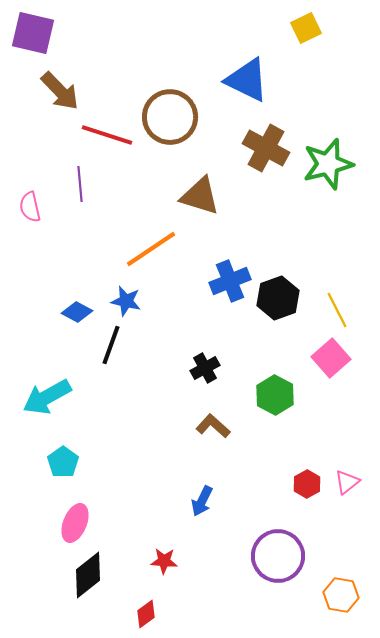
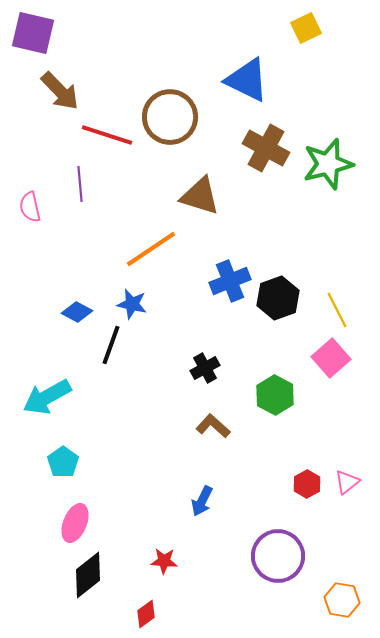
blue star: moved 6 px right, 3 px down
orange hexagon: moved 1 px right, 5 px down
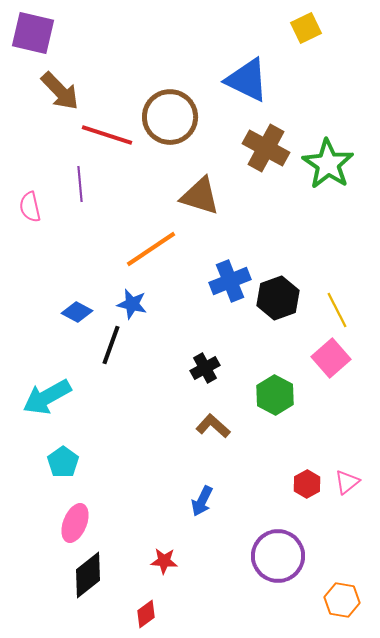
green star: rotated 24 degrees counterclockwise
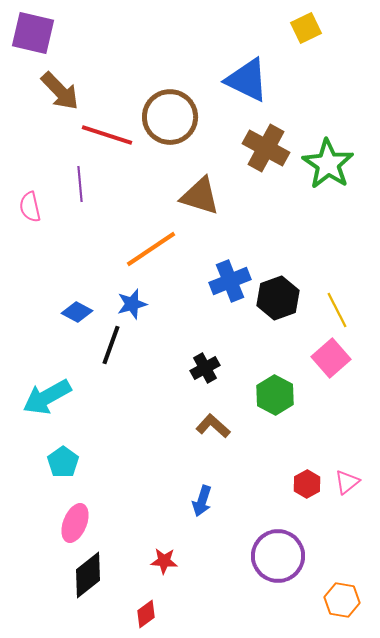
blue star: rotated 28 degrees counterclockwise
blue arrow: rotated 8 degrees counterclockwise
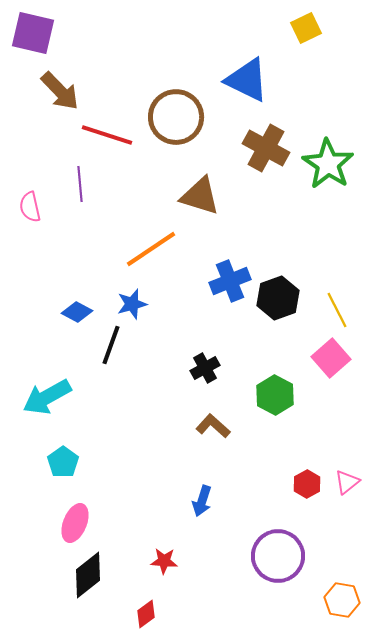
brown circle: moved 6 px right
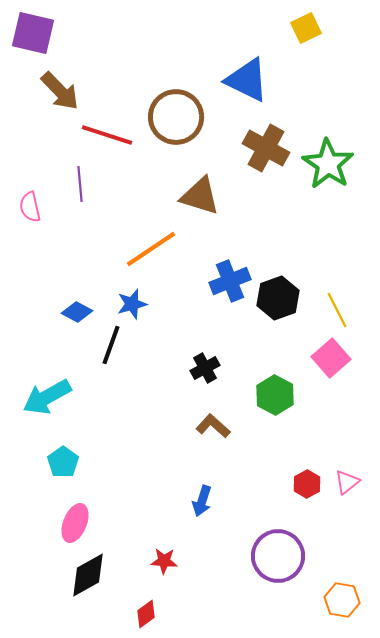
black diamond: rotated 9 degrees clockwise
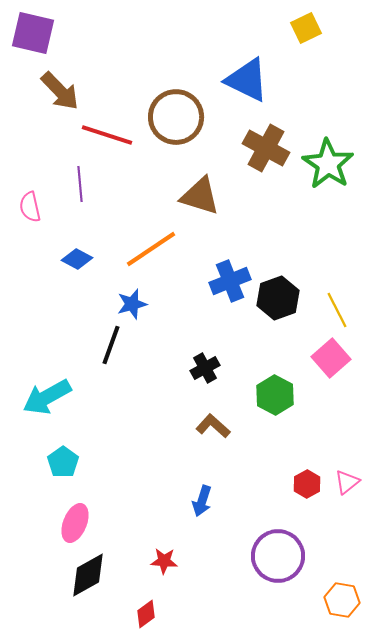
blue diamond: moved 53 px up
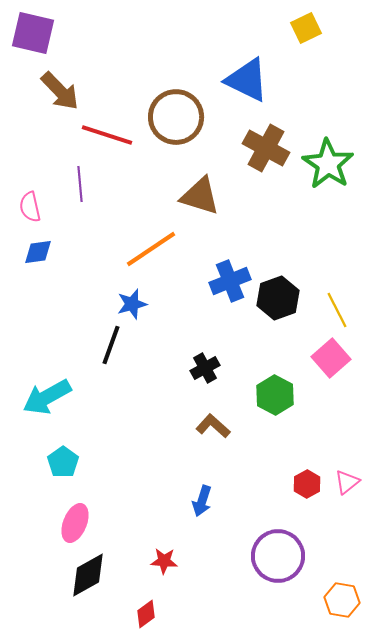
blue diamond: moved 39 px left, 7 px up; rotated 36 degrees counterclockwise
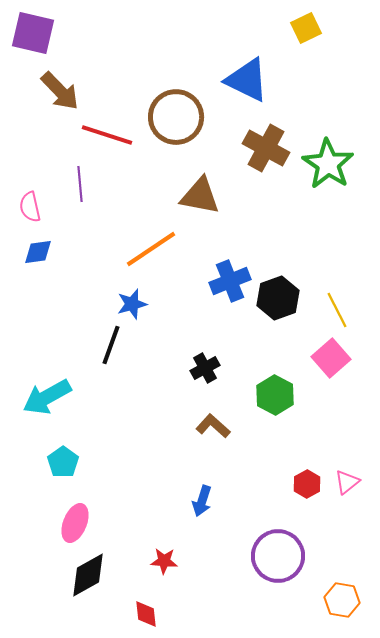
brown triangle: rotated 6 degrees counterclockwise
red diamond: rotated 60 degrees counterclockwise
